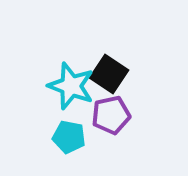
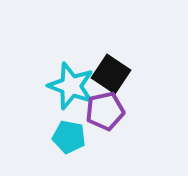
black square: moved 2 px right
purple pentagon: moved 6 px left, 4 px up
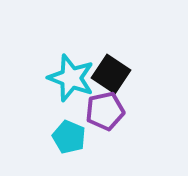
cyan star: moved 8 px up
cyan pentagon: rotated 12 degrees clockwise
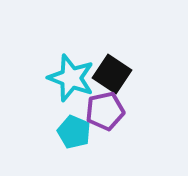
black square: moved 1 px right
cyan pentagon: moved 5 px right, 5 px up
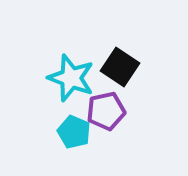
black square: moved 8 px right, 7 px up
purple pentagon: moved 1 px right
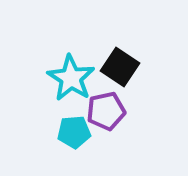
cyan star: rotated 12 degrees clockwise
cyan pentagon: rotated 28 degrees counterclockwise
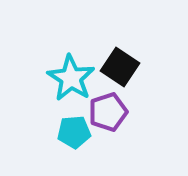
purple pentagon: moved 2 px right, 1 px down; rotated 6 degrees counterclockwise
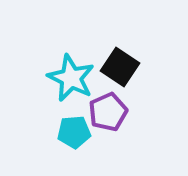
cyan star: rotated 6 degrees counterclockwise
purple pentagon: rotated 6 degrees counterclockwise
